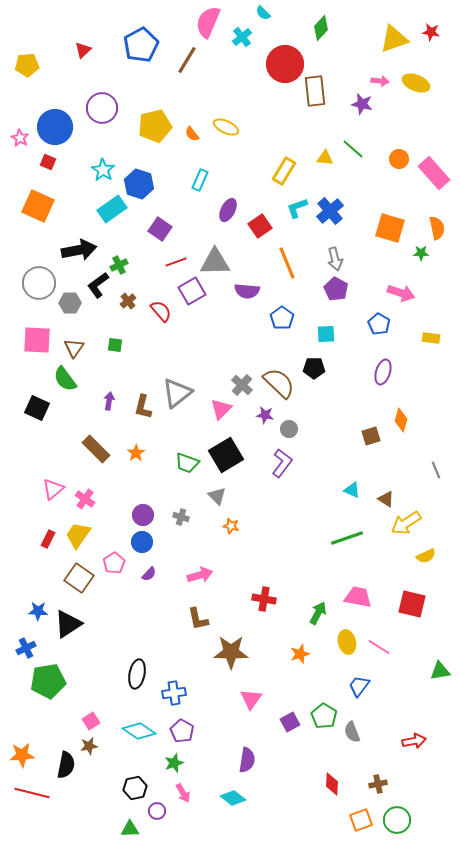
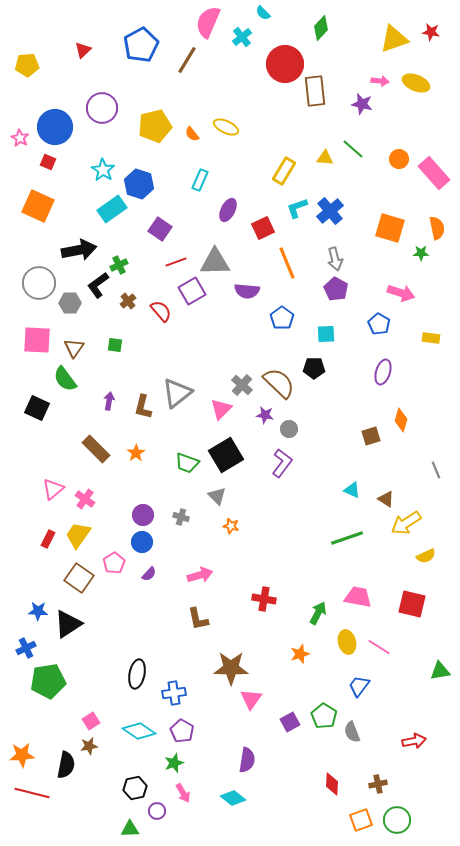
red square at (260, 226): moved 3 px right, 2 px down; rotated 10 degrees clockwise
brown star at (231, 652): moved 16 px down
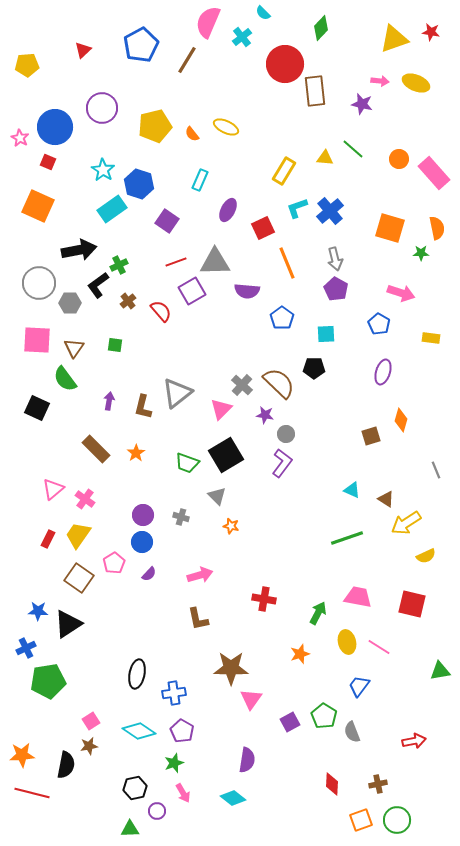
purple square at (160, 229): moved 7 px right, 8 px up
gray circle at (289, 429): moved 3 px left, 5 px down
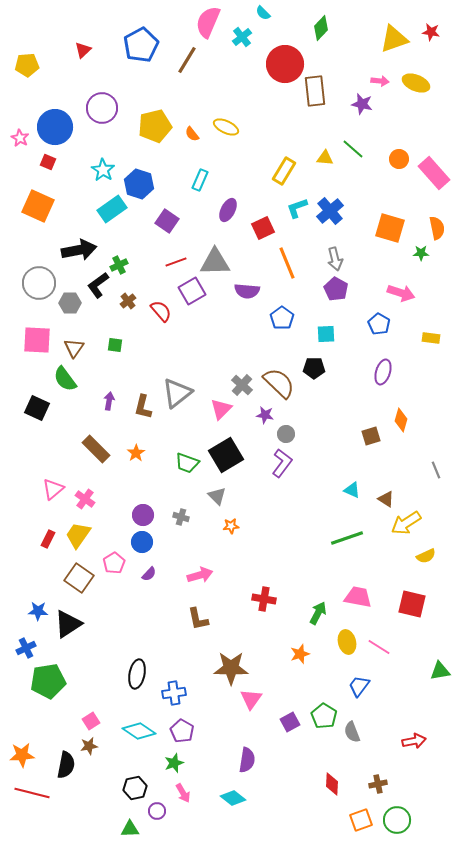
orange star at (231, 526): rotated 21 degrees counterclockwise
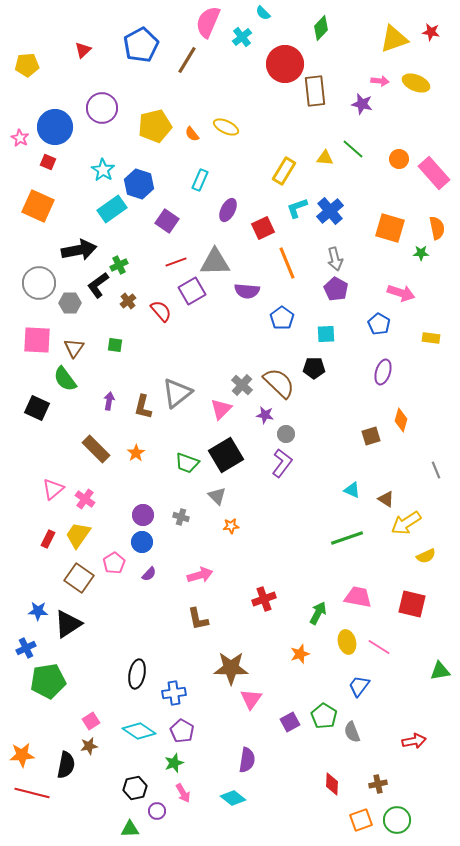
red cross at (264, 599): rotated 30 degrees counterclockwise
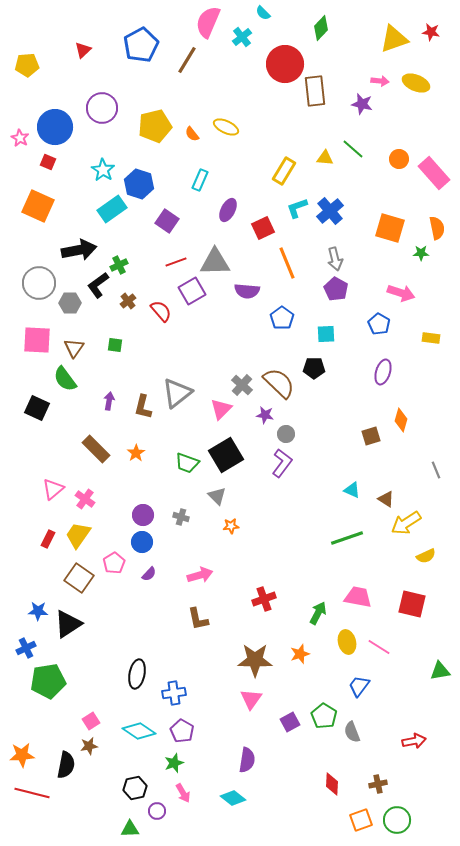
brown star at (231, 668): moved 24 px right, 8 px up
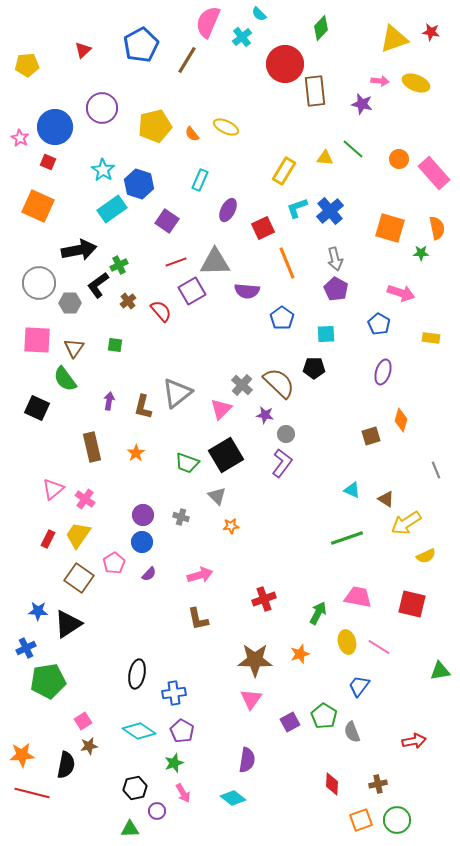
cyan semicircle at (263, 13): moved 4 px left, 1 px down
brown rectangle at (96, 449): moved 4 px left, 2 px up; rotated 32 degrees clockwise
pink square at (91, 721): moved 8 px left
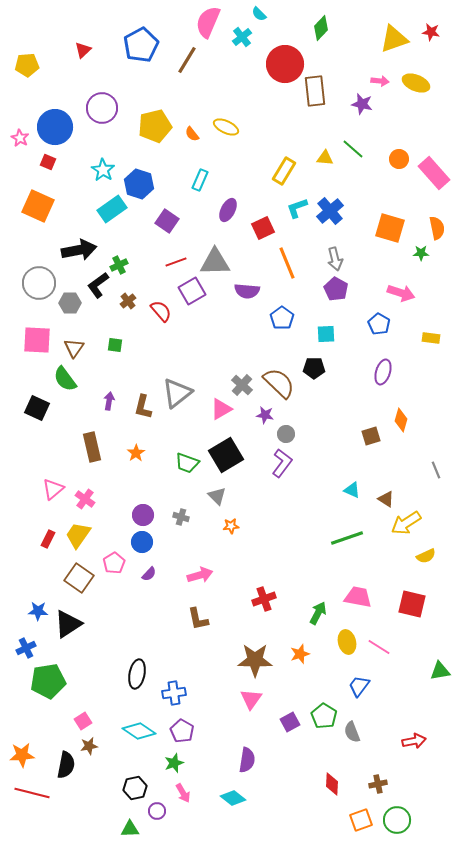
pink triangle at (221, 409): rotated 15 degrees clockwise
